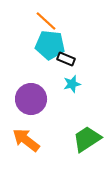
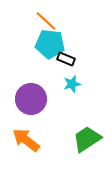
cyan pentagon: moved 1 px up
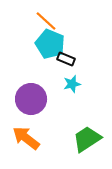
cyan pentagon: rotated 16 degrees clockwise
orange arrow: moved 2 px up
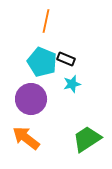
orange line: rotated 60 degrees clockwise
cyan pentagon: moved 8 px left, 18 px down
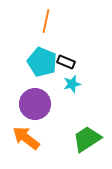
black rectangle: moved 3 px down
purple circle: moved 4 px right, 5 px down
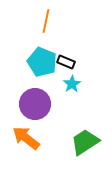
cyan star: rotated 18 degrees counterclockwise
green trapezoid: moved 2 px left, 3 px down
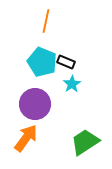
orange arrow: rotated 88 degrees clockwise
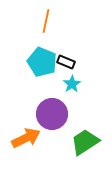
purple circle: moved 17 px right, 10 px down
orange arrow: rotated 28 degrees clockwise
